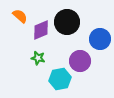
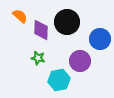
purple diamond: rotated 65 degrees counterclockwise
cyan hexagon: moved 1 px left, 1 px down
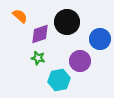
purple diamond: moved 1 px left, 4 px down; rotated 70 degrees clockwise
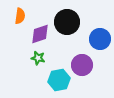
orange semicircle: rotated 56 degrees clockwise
purple circle: moved 2 px right, 4 px down
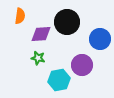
purple diamond: moved 1 px right; rotated 15 degrees clockwise
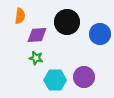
purple diamond: moved 4 px left, 1 px down
blue circle: moved 5 px up
green star: moved 2 px left
purple circle: moved 2 px right, 12 px down
cyan hexagon: moved 4 px left; rotated 10 degrees clockwise
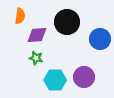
blue circle: moved 5 px down
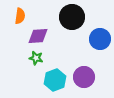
black circle: moved 5 px right, 5 px up
purple diamond: moved 1 px right, 1 px down
cyan hexagon: rotated 20 degrees counterclockwise
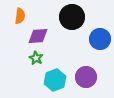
green star: rotated 16 degrees clockwise
purple circle: moved 2 px right
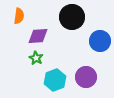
orange semicircle: moved 1 px left
blue circle: moved 2 px down
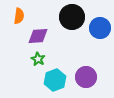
blue circle: moved 13 px up
green star: moved 2 px right, 1 px down
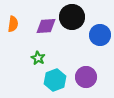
orange semicircle: moved 6 px left, 8 px down
blue circle: moved 7 px down
purple diamond: moved 8 px right, 10 px up
green star: moved 1 px up
